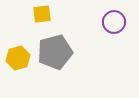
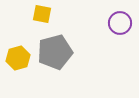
yellow square: rotated 18 degrees clockwise
purple circle: moved 6 px right, 1 px down
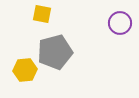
yellow hexagon: moved 7 px right, 12 px down; rotated 10 degrees clockwise
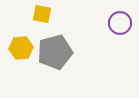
yellow hexagon: moved 4 px left, 22 px up
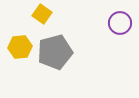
yellow square: rotated 24 degrees clockwise
yellow hexagon: moved 1 px left, 1 px up
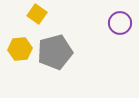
yellow square: moved 5 px left
yellow hexagon: moved 2 px down
